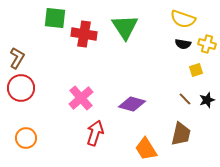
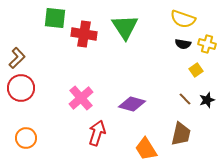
brown L-shape: rotated 15 degrees clockwise
yellow square: rotated 16 degrees counterclockwise
red arrow: moved 2 px right
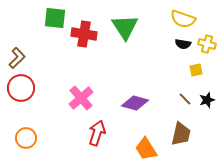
yellow square: rotated 24 degrees clockwise
purple diamond: moved 3 px right, 1 px up
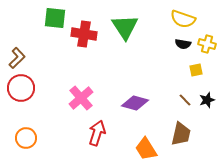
brown line: moved 1 px down
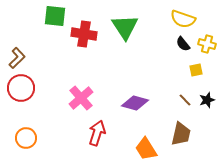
green square: moved 2 px up
black semicircle: rotated 42 degrees clockwise
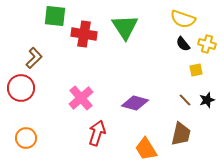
brown L-shape: moved 17 px right
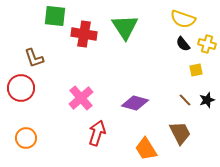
brown L-shape: rotated 115 degrees clockwise
brown trapezoid: moved 1 px left, 1 px up; rotated 40 degrees counterclockwise
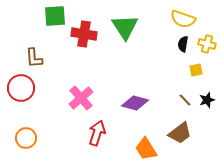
green square: rotated 10 degrees counterclockwise
black semicircle: rotated 49 degrees clockwise
brown L-shape: rotated 15 degrees clockwise
brown trapezoid: rotated 80 degrees clockwise
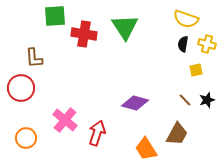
yellow semicircle: moved 3 px right
pink cross: moved 16 px left, 22 px down; rotated 10 degrees counterclockwise
brown trapezoid: moved 3 px left, 1 px down; rotated 25 degrees counterclockwise
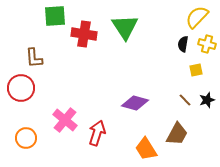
yellow semicircle: moved 11 px right, 2 px up; rotated 115 degrees clockwise
